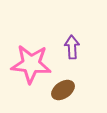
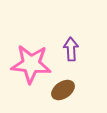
purple arrow: moved 1 px left, 2 px down
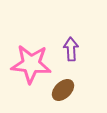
brown ellipse: rotated 10 degrees counterclockwise
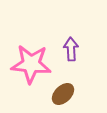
brown ellipse: moved 4 px down
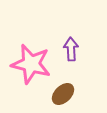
pink star: rotated 9 degrees clockwise
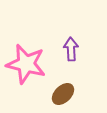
pink star: moved 5 px left
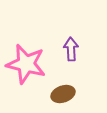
brown ellipse: rotated 25 degrees clockwise
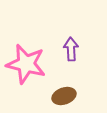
brown ellipse: moved 1 px right, 2 px down
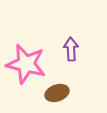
brown ellipse: moved 7 px left, 3 px up
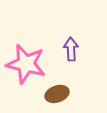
brown ellipse: moved 1 px down
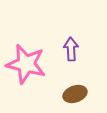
brown ellipse: moved 18 px right
